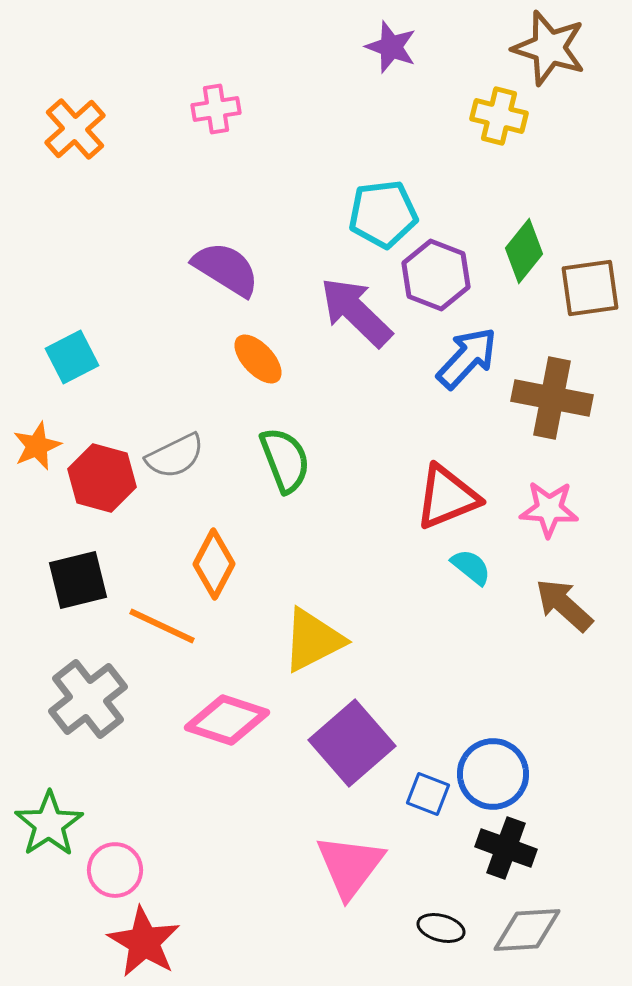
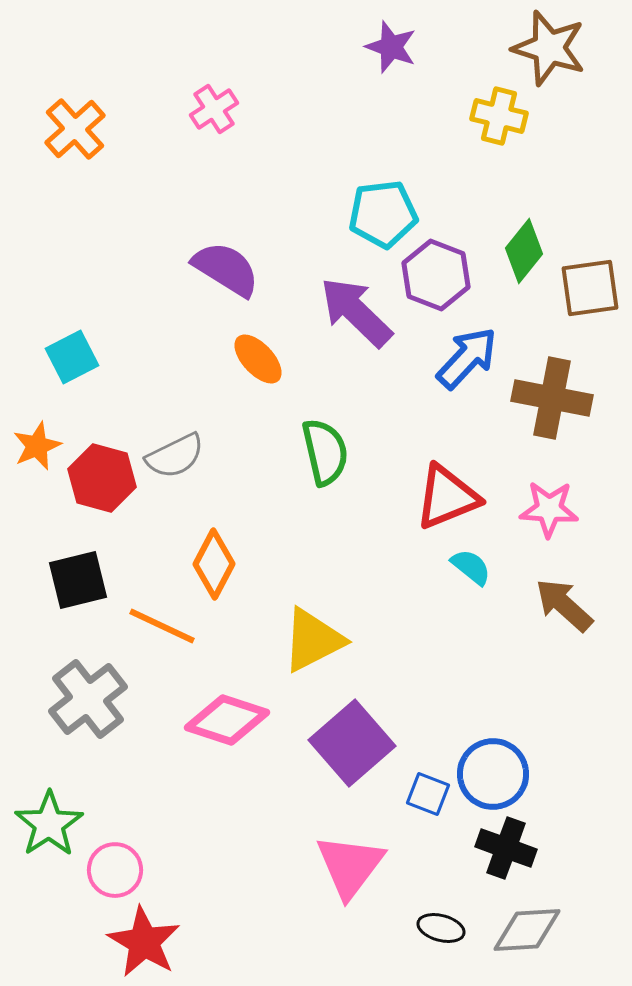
pink cross: moved 2 px left; rotated 24 degrees counterclockwise
green semicircle: moved 40 px right, 8 px up; rotated 8 degrees clockwise
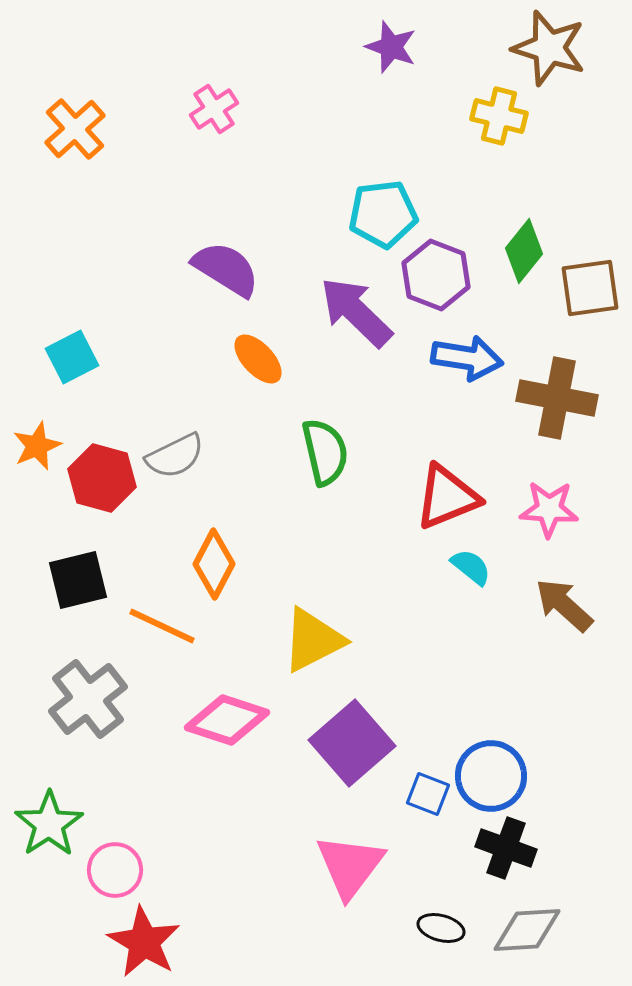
blue arrow: rotated 56 degrees clockwise
brown cross: moved 5 px right
blue circle: moved 2 px left, 2 px down
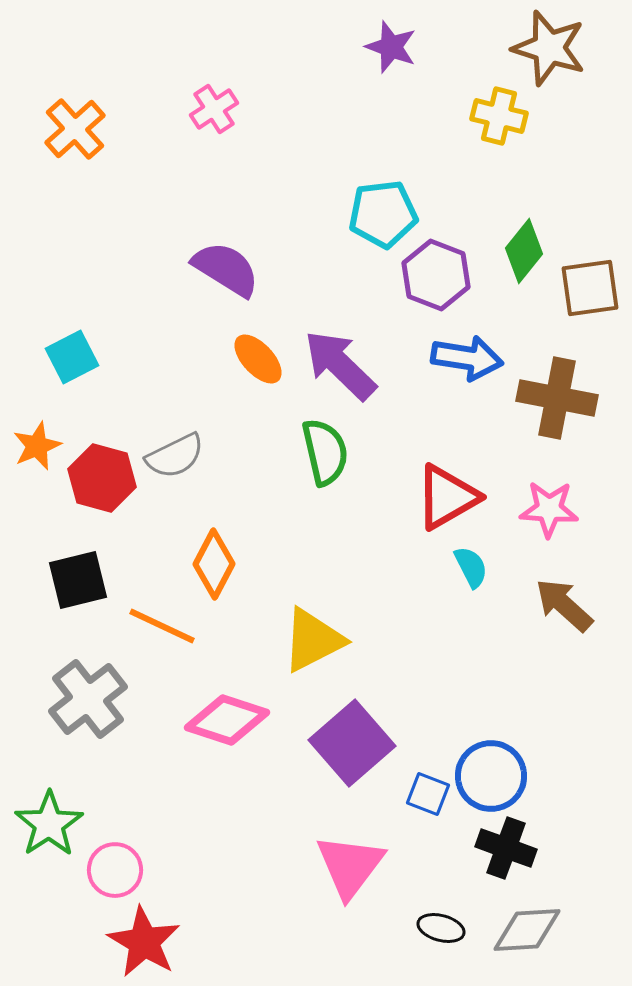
purple arrow: moved 16 px left, 53 px down
red triangle: rotated 8 degrees counterclockwise
cyan semicircle: rotated 24 degrees clockwise
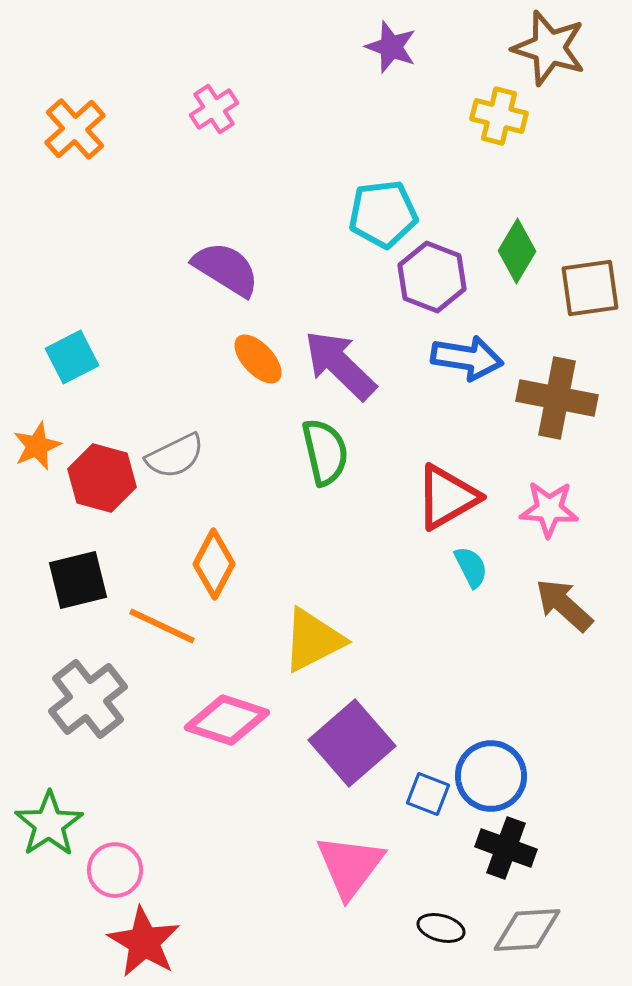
green diamond: moved 7 px left; rotated 8 degrees counterclockwise
purple hexagon: moved 4 px left, 2 px down
